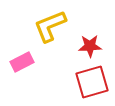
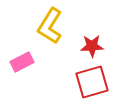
yellow L-shape: rotated 36 degrees counterclockwise
red star: moved 2 px right
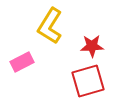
red square: moved 4 px left, 1 px up
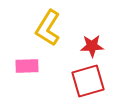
yellow L-shape: moved 2 px left, 2 px down
pink rectangle: moved 5 px right, 4 px down; rotated 25 degrees clockwise
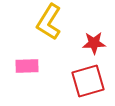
yellow L-shape: moved 1 px right, 6 px up
red star: moved 2 px right, 3 px up
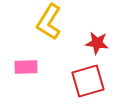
red star: moved 3 px right; rotated 10 degrees clockwise
pink rectangle: moved 1 px left, 1 px down
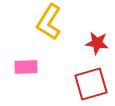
red square: moved 3 px right, 3 px down
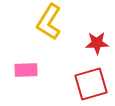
red star: rotated 10 degrees counterclockwise
pink rectangle: moved 3 px down
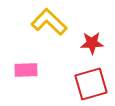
yellow L-shape: rotated 102 degrees clockwise
red star: moved 5 px left
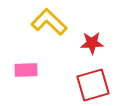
red square: moved 2 px right, 1 px down
